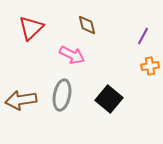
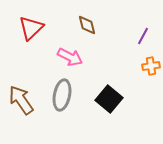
pink arrow: moved 2 px left, 2 px down
orange cross: moved 1 px right
brown arrow: rotated 64 degrees clockwise
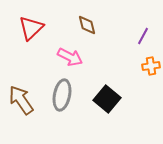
black square: moved 2 px left
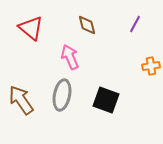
red triangle: rotated 36 degrees counterclockwise
purple line: moved 8 px left, 12 px up
pink arrow: rotated 140 degrees counterclockwise
black square: moved 1 px left, 1 px down; rotated 20 degrees counterclockwise
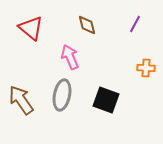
orange cross: moved 5 px left, 2 px down; rotated 12 degrees clockwise
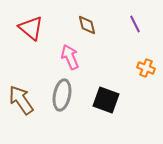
purple line: rotated 54 degrees counterclockwise
orange cross: rotated 18 degrees clockwise
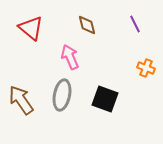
black square: moved 1 px left, 1 px up
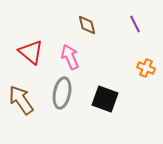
red triangle: moved 24 px down
gray ellipse: moved 2 px up
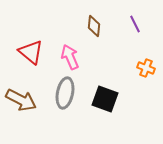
brown diamond: moved 7 px right, 1 px down; rotated 20 degrees clockwise
gray ellipse: moved 3 px right
brown arrow: rotated 152 degrees clockwise
